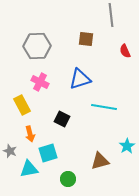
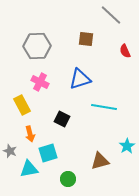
gray line: rotated 40 degrees counterclockwise
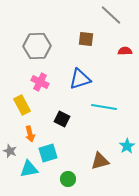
red semicircle: rotated 112 degrees clockwise
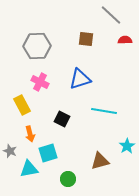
red semicircle: moved 11 px up
cyan line: moved 4 px down
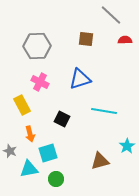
green circle: moved 12 px left
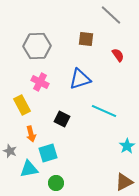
red semicircle: moved 7 px left, 15 px down; rotated 56 degrees clockwise
cyan line: rotated 15 degrees clockwise
orange arrow: moved 1 px right
brown triangle: moved 24 px right, 21 px down; rotated 12 degrees counterclockwise
green circle: moved 4 px down
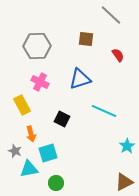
gray star: moved 5 px right
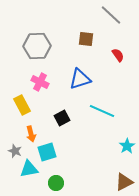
cyan line: moved 2 px left
black square: moved 1 px up; rotated 35 degrees clockwise
cyan square: moved 1 px left, 1 px up
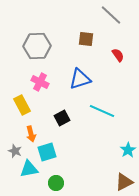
cyan star: moved 1 px right, 4 px down
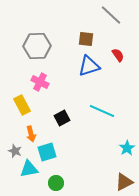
blue triangle: moved 9 px right, 13 px up
cyan star: moved 1 px left, 2 px up
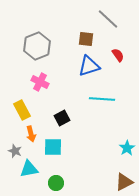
gray line: moved 3 px left, 4 px down
gray hexagon: rotated 20 degrees counterclockwise
yellow rectangle: moved 5 px down
cyan line: moved 12 px up; rotated 20 degrees counterclockwise
cyan square: moved 6 px right, 5 px up; rotated 18 degrees clockwise
